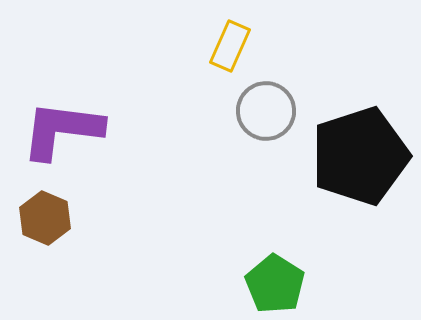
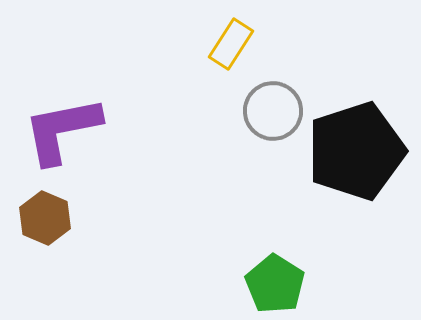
yellow rectangle: moved 1 px right, 2 px up; rotated 9 degrees clockwise
gray circle: moved 7 px right
purple L-shape: rotated 18 degrees counterclockwise
black pentagon: moved 4 px left, 5 px up
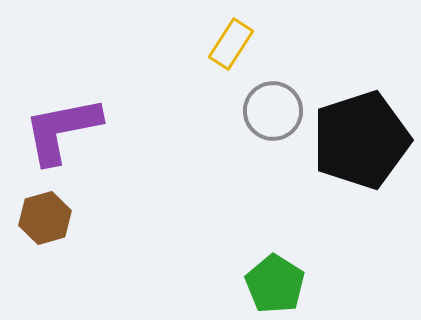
black pentagon: moved 5 px right, 11 px up
brown hexagon: rotated 21 degrees clockwise
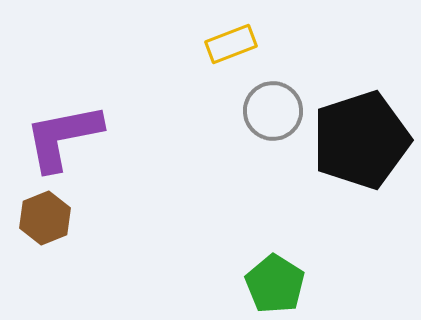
yellow rectangle: rotated 36 degrees clockwise
purple L-shape: moved 1 px right, 7 px down
brown hexagon: rotated 6 degrees counterclockwise
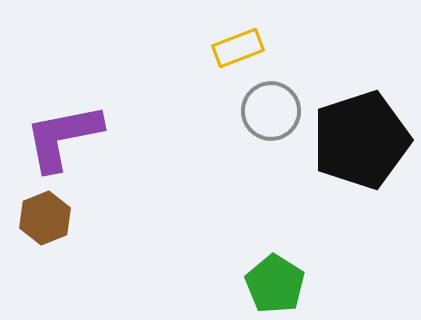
yellow rectangle: moved 7 px right, 4 px down
gray circle: moved 2 px left
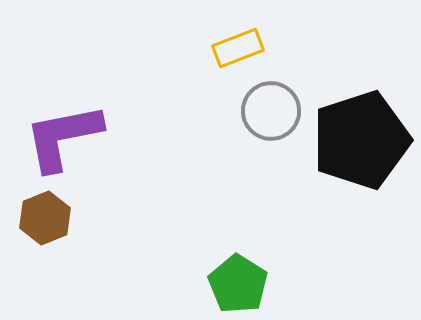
green pentagon: moved 37 px left
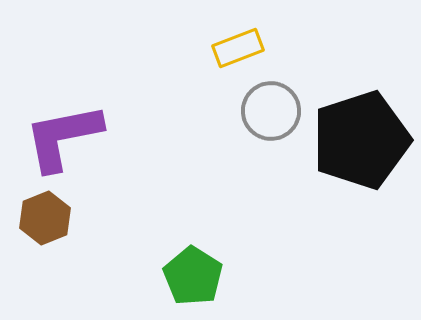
green pentagon: moved 45 px left, 8 px up
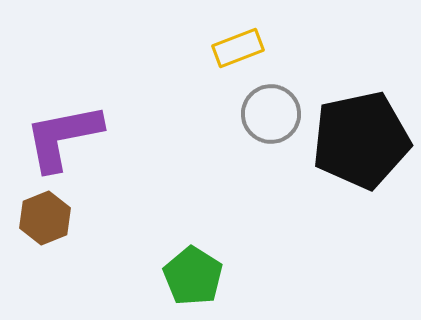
gray circle: moved 3 px down
black pentagon: rotated 6 degrees clockwise
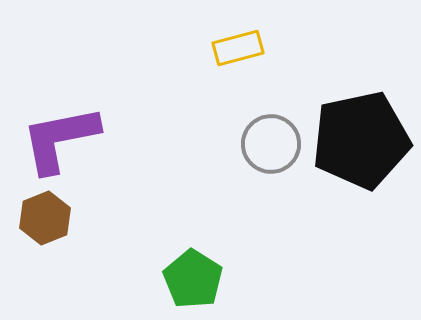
yellow rectangle: rotated 6 degrees clockwise
gray circle: moved 30 px down
purple L-shape: moved 3 px left, 2 px down
green pentagon: moved 3 px down
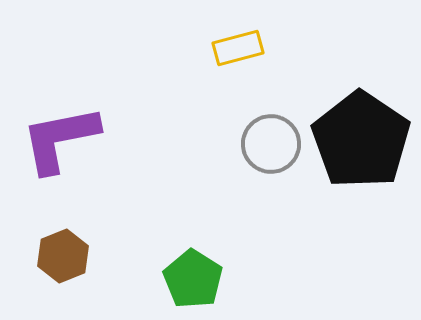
black pentagon: rotated 26 degrees counterclockwise
brown hexagon: moved 18 px right, 38 px down
